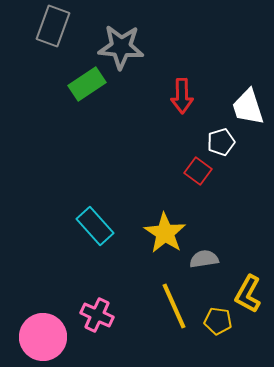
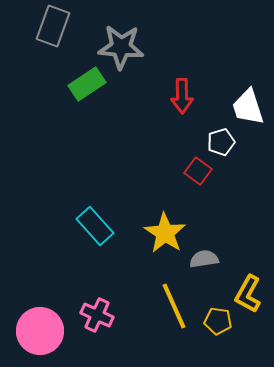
pink circle: moved 3 px left, 6 px up
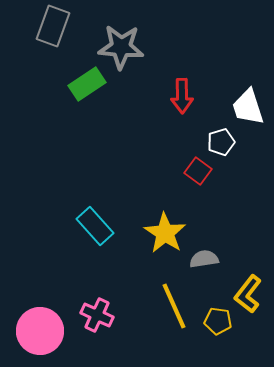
yellow L-shape: rotated 9 degrees clockwise
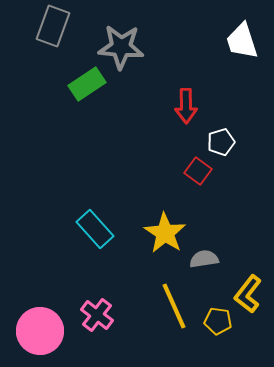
red arrow: moved 4 px right, 10 px down
white trapezoid: moved 6 px left, 66 px up
cyan rectangle: moved 3 px down
pink cross: rotated 12 degrees clockwise
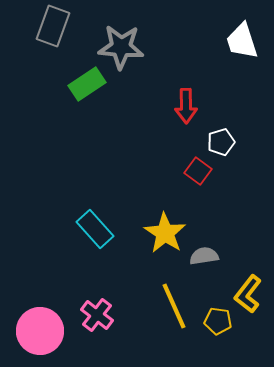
gray semicircle: moved 3 px up
